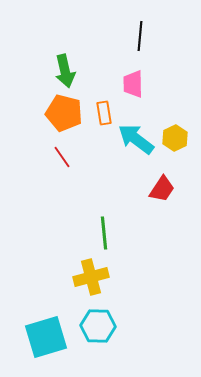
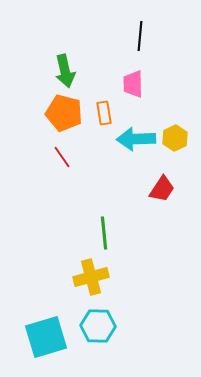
cyan arrow: rotated 39 degrees counterclockwise
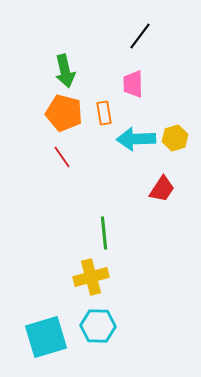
black line: rotated 32 degrees clockwise
yellow hexagon: rotated 10 degrees clockwise
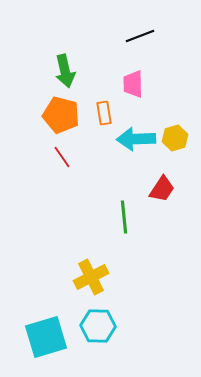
black line: rotated 32 degrees clockwise
orange pentagon: moved 3 px left, 2 px down
green line: moved 20 px right, 16 px up
yellow cross: rotated 12 degrees counterclockwise
